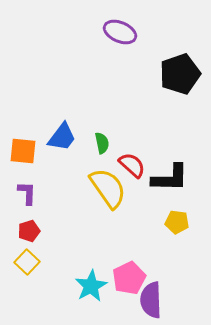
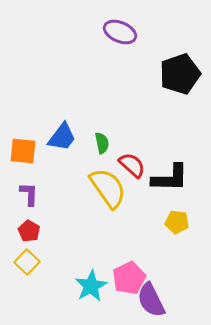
purple L-shape: moved 2 px right, 1 px down
red pentagon: rotated 25 degrees counterclockwise
purple semicircle: rotated 24 degrees counterclockwise
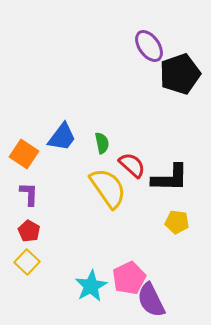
purple ellipse: moved 29 px right, 14 px down; rotated 32 degrees clockwise
orange square: moved 1 px right, 3 px down; rotated 28 degrees clockwise
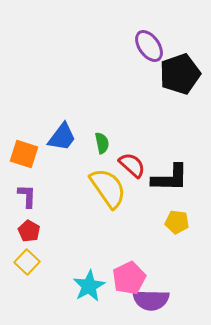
orange square: rotated 16 degrees counterclockwise
purple L-shape: moved 2 px left, 2 px down
cyan star: moved 2 px left
purple semicircle: rotated 63 degrees counterclockwise
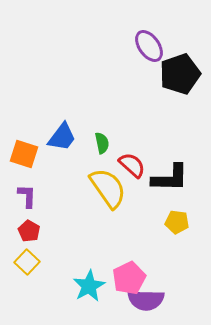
purple semicircle: moved 5 px left
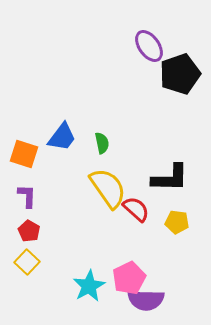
red semicircle: moved 4 px right, 44 px down
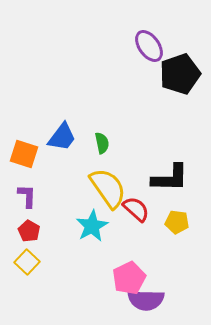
cyan star: moved 3 px right, 60 px up
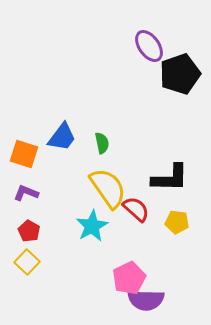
purple L-shape: moved 1 px left, 3 px up; rotated 70 degrees counterclockwise
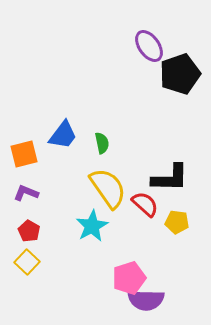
blue trapezoid: moved 1 px right, 2 px up
orange square: rotated 32 degrees counterclockwise
red semicircle: moved 9 px right, 5 px up
pink pentagon: rotated 8 degrees clockwise
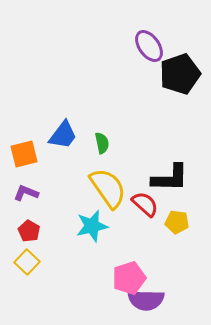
cyan star: rotated 16 degrees clockwise
